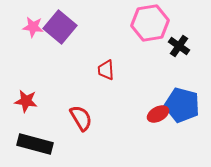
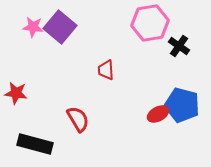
red star: moved 10 px left, 8 px up
red semicircle: moved 3 px left, 1 px down
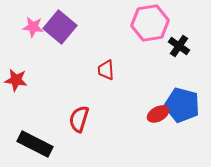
red star: moved 13 px up
red semicircle: moved 1 px right; rotated 132 degrees counterclockwise
black rectangle: rotated 12 degrees clockwise
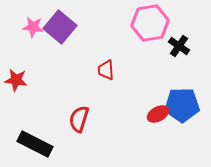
blue pentagon: rotated 16 degrees counterclockwise
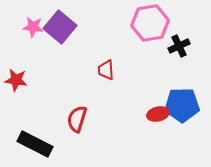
black cross: rotated 30 degrees clockwise
red ellipse: rotated 15 degrees clockwise
red semicircle: moved 2 px left
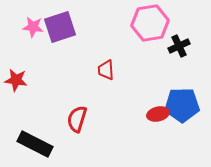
purple square: rotated 32 degrees clockwise
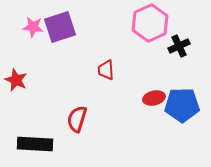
pink hexagon: rotated 15 degrees counterclockwise
red star: rotated 15 degrees clockwise
red ellipse: moved 4 px left, 16 px up
black rectangle: rotated 24 degrees counterclockwise
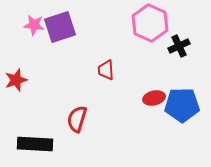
pink hexagon: rotated 12 degrees counterclockwise
pink star: moved 1 px right, 2 px up
red star: rotated 30 degrees clockwise
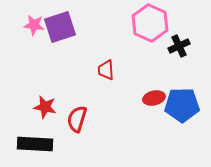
red star: moved 29 px right, 27 px down; rotated 30 degrees clockwise
